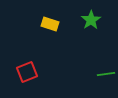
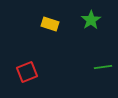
green line: moved 3 px left, 7 px up
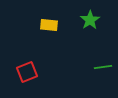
green star: moved 1 px left
yellow rectangle: moved 1 px left, 1 px down; rotated 12 degrees counterclockwise
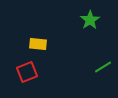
yellow rectangle: moved 11 px left, 19 px down
green line: rotated 24 degrees counterclockwise
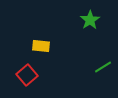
yellow rectangle: moved 3 px right, 2 px down
red square: moved 3 px down; rotated 20 degrees counterclockwise
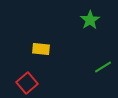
yellow rectangle: moved 3 px down
red square: moved 8 px down
